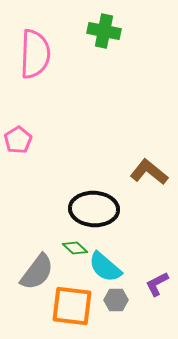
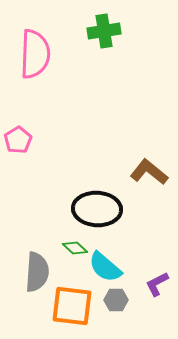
green cross: rotated 20 degrees counterclockwise
black ellipse: moved 3 px right
gray semicircle: rotated 33 degrees counterclockwise
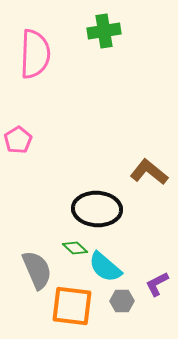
gray semicircle: moved 2 px up; rotated 27 degrees counterclockwise
gray hexagon: moved 6 px right, 1 px down
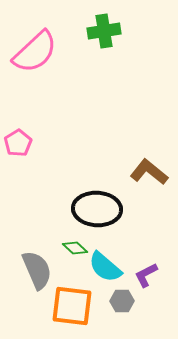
pink semicircle: moved 2 px up; rotated 45 degrees clockwise
pink pentagon: moved 3 px down
purple L-shape: moved 11 px left, 9 px up
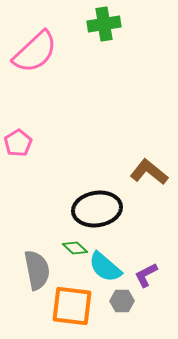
green cross: moved 7 px up
black ellipse: rotated 12 degrees counterclockwise
gray semicircle: rotated 12 degrees clockwise
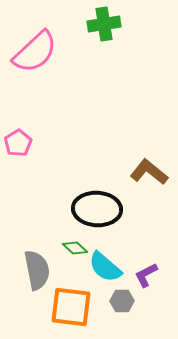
black ellipse: rotated 12 degrees clockwise
orange square: moved 1 px left, 1 px down
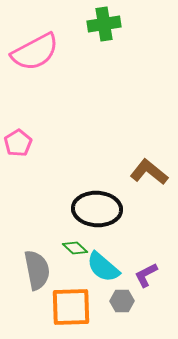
pink semicircle: rotated 15 degrees clockwise
cyan semicircle: moved 2 px left
orange square: rotated 9 degrees counterclockwise
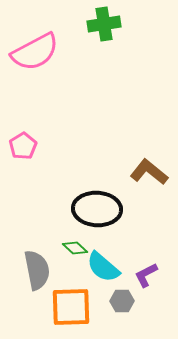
pink pentagon: moved 5 px right, 3 px down
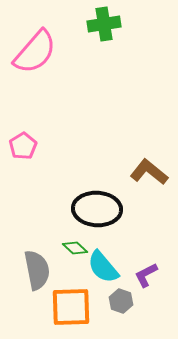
pink semicircle: rotated 21 degrees counterclockwise
cyan semicircle: rotated 9 degrees clockwise
gray hexagon: moved 1 px left; rotated 20 degrees clockwise
